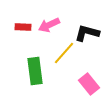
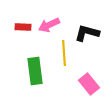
yellow line: rotated 45 degrees counterclockwise
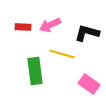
pink arrow: moved 1 px right
yellow line: moved 2 px left, 1 px down; rotated 70 degrees counterclockwise
pink rectangle: rotated 15 degrees counterclockwise
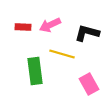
pink rectangle: rotated 25 degrees clockwise
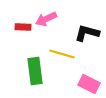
pink arrow: moved 4 px left, 6 px up
pink rectangle: rotated 35 degrees counterclockwise
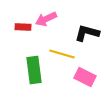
green rectangle: moved 1 px left, 1 px up
pink rectangle: moved 4 px left, 7 px up
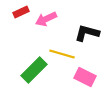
red rectangle: moved 2 px left, 15 px up; rotated 28 degrees counterclockwise
green rectangle: rotated 52 degrees clockwise
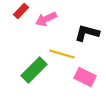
red rectangle: moved 1 px up; rotated 21 degrees counterclockwise
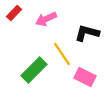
red rectangle: moved 7 px left, 2 px down
yellow line: rotated 40 degrees clockwise
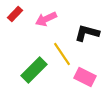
red rectangle: moved 1 px right, 1 px down
